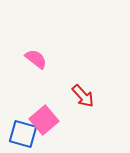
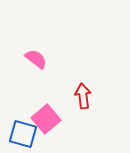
red arrow: rotated 145 degrees counterclockwise
pink square: moved 2 px right, 1 px up
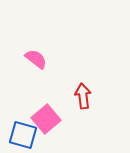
blue square: moved 1 px down
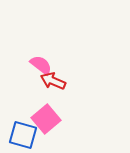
pink semicircle: moved 5 px right, 6 px down
red arrow: moved 30 px left, 15 px up; rotated 60 degrees counterclockwise
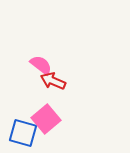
blue square: moved 2 px up
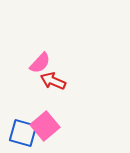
pink semicircle: moved 1 px left, 2 px up; rotated 95 degrees clockwise
pink square: moved 1 px left, 7 px down
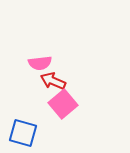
pink semicircle: rotated 40 degrees clockwise
pink square: moved 18 px right, 22 px up
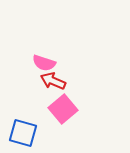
pink semicircle: moved 4 px right; rotated 25 degrees clockwise
pink square: moved 5 px down
